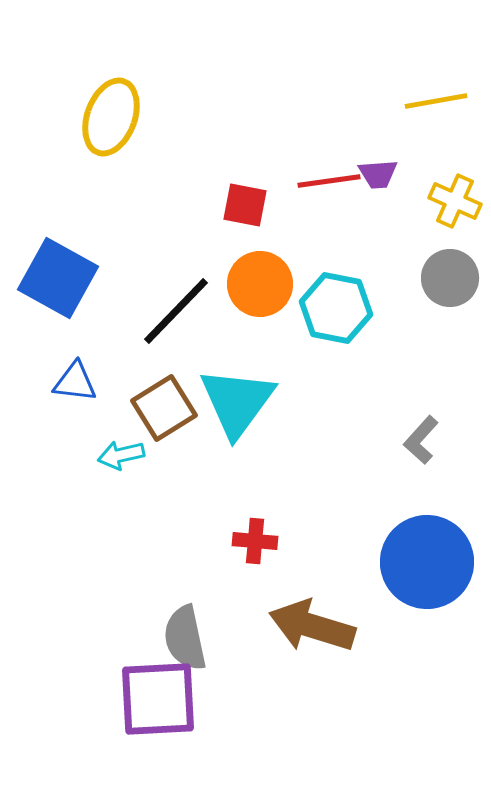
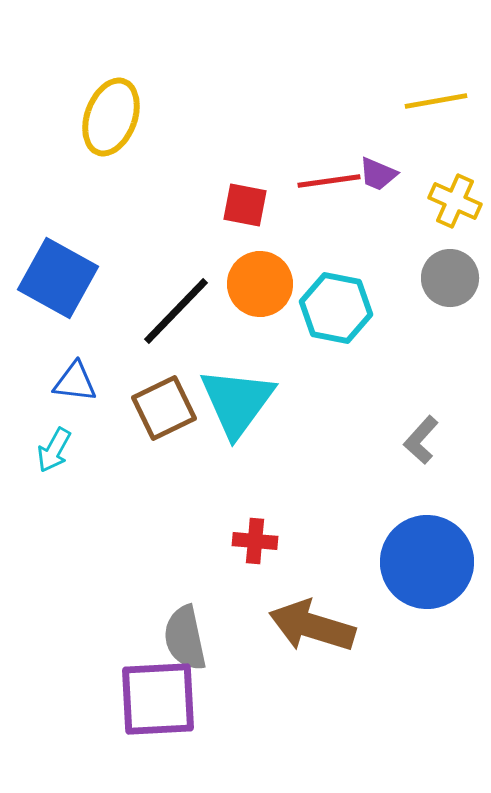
purple trapezoid: rotated 27 degrees clockwise
brown square: rotated 6 degrees clockwise
cyan arrow: moved 67 px left, 5 px up; rotated 48 degrees counterclockwise
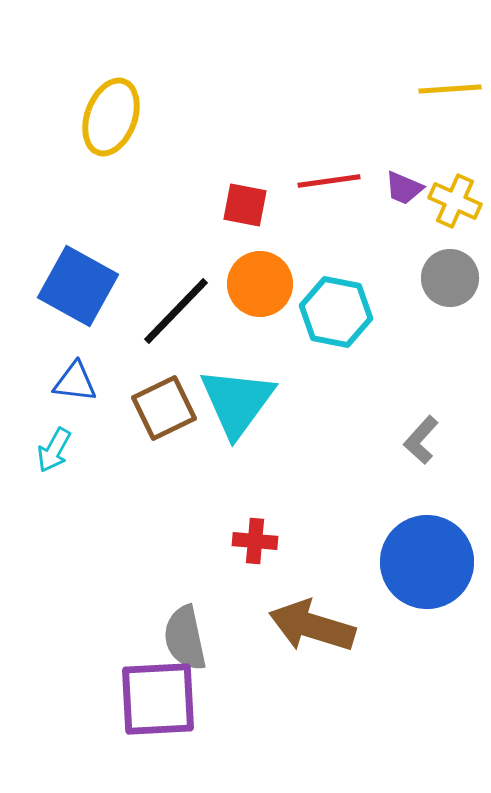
yellow line: moved 14 px right, 12 px up; rotated 6 degrees clockwise
purple trapezoid: moved 26 px right, 14 px down
blue square: moved 20 px right, 8 px down
cyan hexagon: moved 4 px down
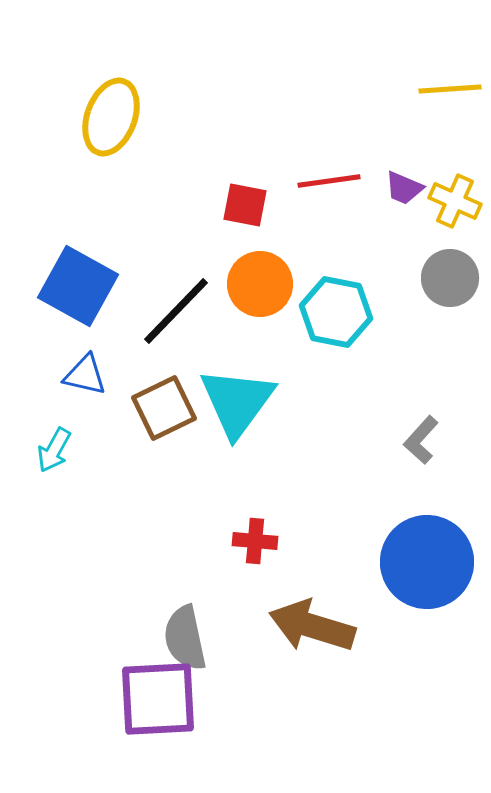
blue triangle: moved 10 px right, 7 px up; rotated 6 degrees clockwise
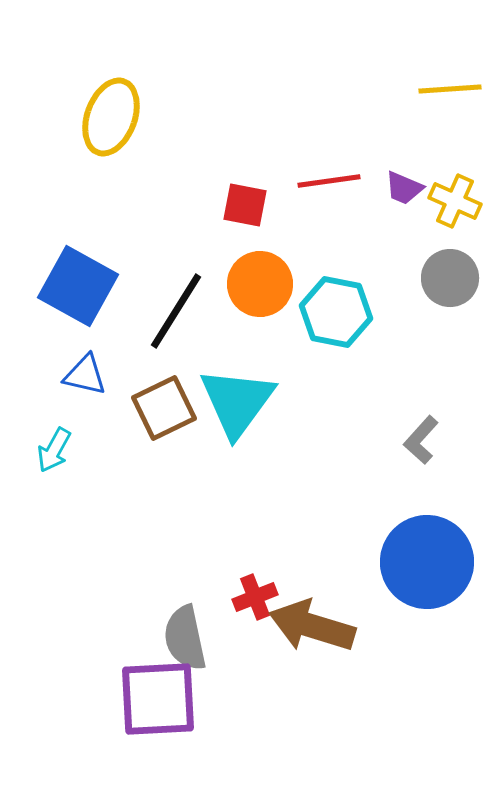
black line: rotated 12 degrees counterclockwise
red cross: moved 56 px down; rotated 27 degrees counterclockwise
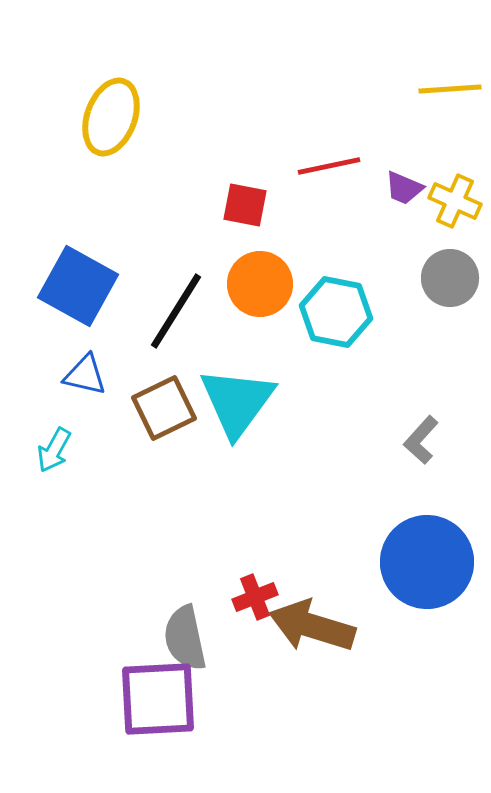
red line: moved 15 px up; rotated 4 degrees counterclockwise
